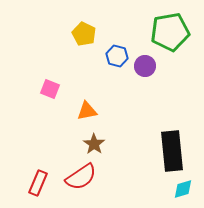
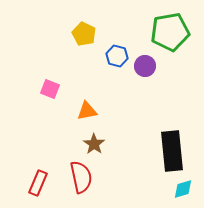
red semicircle: rotated 68 degrees counterclockwise
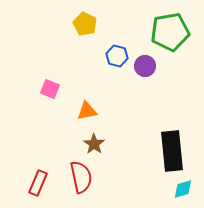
yellow pentagon: moved 1 px right, 10 px up
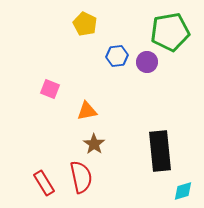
blue hexagon: rotated 20 degrees counterclockwise
purple circle: moved 2 px right, 4 px up
black rectangle: moved 12 px left
red rectangle: moved 6 px right; rotated 55 degrees counterclockwise
cyan diamond: moved 2 px down
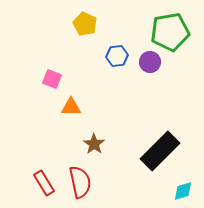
purple circle: moved 3 px right
pink square: moved 2 px right, 10 px up
orange triangle: moved 16 px left, 4 px up; rotated 10 degrees clockwise
black rectangle: rotated 51 degrees clockwise
red semicircle: moved 1 px left, 5 px down
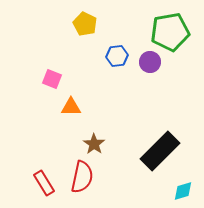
red semicircle: moved 2 px right, 5 px up; rotated 24 degrees clockwise
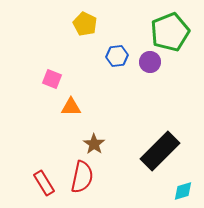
green pentagon: rotated 12 degrees counterclockwise
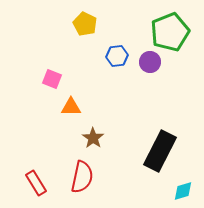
brown star: moved 1 px left, 6 px up
black rectangle: rotated 18 degrees counterclockwise
red rectangle: moved 8 px left
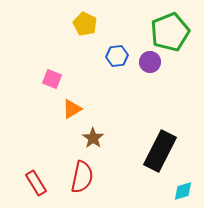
orange triangle: moved 1 px right, 2 px down; rotated 30 degrees counterclockwise
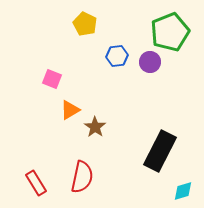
orange triangle: moved 2 px left, 1 px down
brown star: moved 2 px right, 11 px up
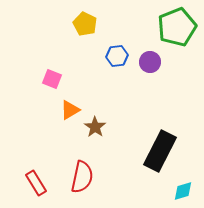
green pentagon: moved 7 px right, 5 px up
